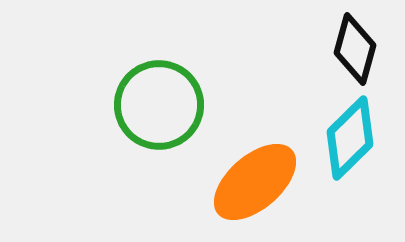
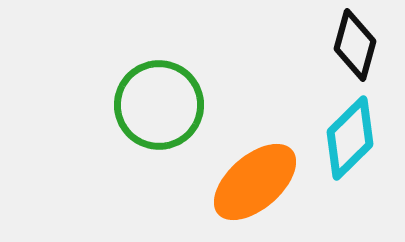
black diamond: moved 4 px up
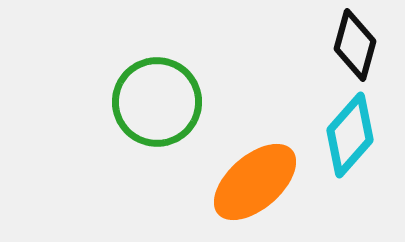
green circle: moved 2 px left, 3 px up
cyan diamond: moved 3 px up; rotated 4 degrees counterclockwise
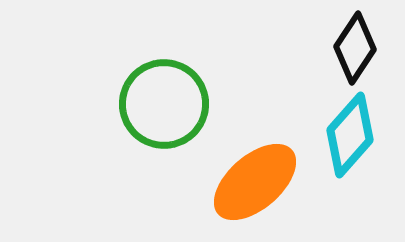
black diamond: moved 3 px down; rotated 18 degrees clockwise
green circle: moved 7 px right, 2 px down
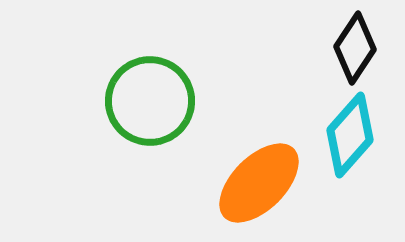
green circle: moved 14 px left, 3 px up
orange ellipse: moved 4 px right, 1 px down; rotated 4 degrees counterclockwise
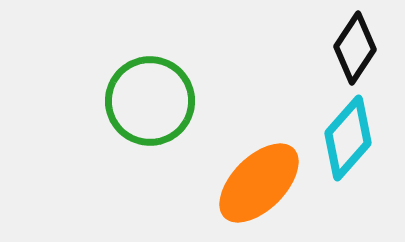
cyan diamond: moved 2 px left, 3 px down
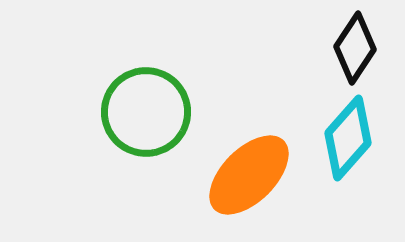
green circle: moved 4 px left, 11 px down
orange ellipse: moved 10 px left, 8 px up
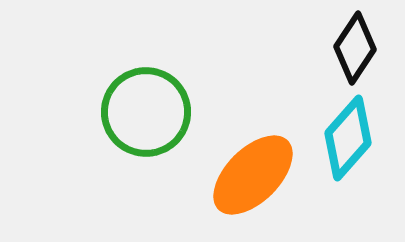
orange ellipse: moved 4 px right
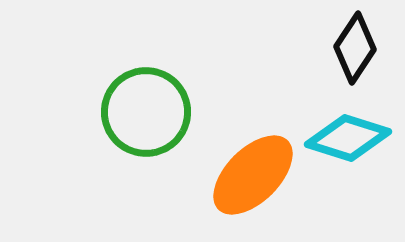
cyan diamond: rotated 66 degrees clockwise
